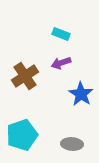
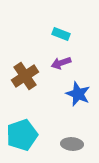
blue star: moved 3 px left; rotated 10 degrees counterclockwise
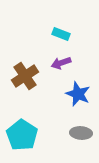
cyan pentagon: rotated 20 degrees counterclockwise
gray ellipse: moved 9 px right, 11 px up
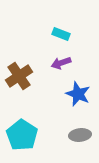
brown cross: moved 6 px left
gray ellipse: moved 1 px left, 2 px down; rotated 10 degrees counterclockwise
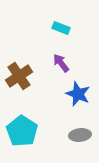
cyan rectangle: moved 6 px up
purple arrow: rotated 72 degrees clockwise
cyan pentagon: moved 4 px up
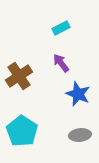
cyan rectangle: rotated 48 degrees counterclockwise
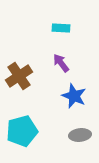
cyan rectangle: rotated 30 degrees clockwise
blue star: moved 4 px left, 2 px down
cyan pentagon: rotated 24 degrees clockwise
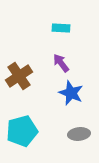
blue star: moved 3 px left, 3 px up
gray ellipse: moved 1 px left, 1 px up
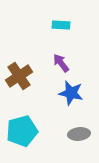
cyan rectangle: moved 3 px up
blue star: rotated 10 degrees counterclockwise
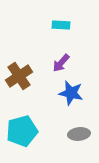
purple arrow: rotated 102 degrees counterclockwise
